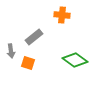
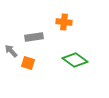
orange cross: moved 2 px right, 7 px down
gray rectangle: rotated 30 degrees clockwise
gray arrow: rotated 144 degrees clockwise
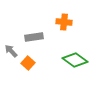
orange square: rotated 24 degrees clockwise
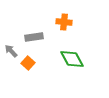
green diamond: moved 3 px left, 1 px up; rotated 25 degrees clockwise
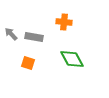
gray rectangle: rotated 18 degrees clockwise
gray arrow: moved 17 px up
orange square: rotated 24 degrees counterclockwise
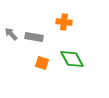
orange square: moved 14 px right
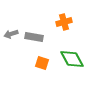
orange cross: rotated 21 degrees counterclockwise
gray arrow: rotated 64 degrees counterclockwise
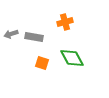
orange cross: moved 1 px right
green diamond: moved 1 px up
